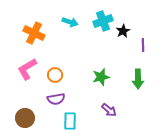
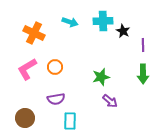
cyan cross: rotated 18 degrees clockwise
black star: rotated 16 degrees counterclockwise
orange circle: moved 8 px up
green arrow: moved 5 px right, 5 px up
purple arrow: moved 1 px right, 9 px up
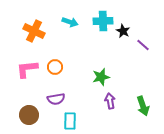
orange cross: moved 2 px up
purple line: rotated 48 degrees counterclockwise
pink L-shape: rotated 25 degrees clockwise
green arrow: moved 32 px down; rotated 18 degrees counterclockwise
purple arrow: rotated 140 degrees counterclockwise
brown circle: moved 4 px right, 3 px up
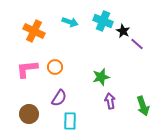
cyan cross: rotated 24 degrees clockwise
purple line: moved 6 px left, 1 px up
purple semicircle: moved 3 px right, 1 px up; rotated 48 degrees counterclockwise
brown circle: moved 1 px up
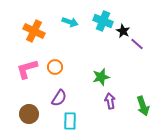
pink L-shape: rotated 10 degrees counterclockwise
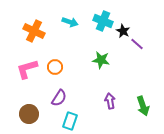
green star: moved 17 px up; rotated 24 degrees clockwise
cyan rectangle: rotated 18 degrees clockwise
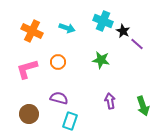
cyan arrow: moved 3 px left, 6 px down
orange cross: moved 2 px left
orange circle: moved 3 px right, 5 px up
purple semicircle: rotated 108 degrees counterclockwise
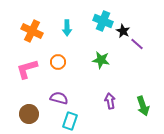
cyan arrow: rotated 70 degrees clockwise
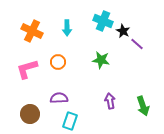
purple semicircle: rotated 18 degrees counterclockwise
brown circle: moved 1 px right
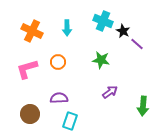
purple arrow: moved 9 px up; rotated 63 degrees clockwise
green arrow: rotated 24 degrees clockwise
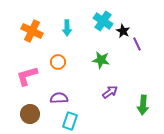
cyan cross: rotated 12 degrees clockwise
purple line: rotated 24 degrees clockwise
pink L-shape: moved 7 px down
green arrow: moved 1 px up
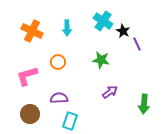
green arrow: moved 1 px right, 1 px up
